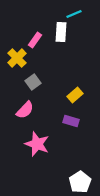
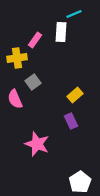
yellow cross: rotated 36 degrees clockwise
pink semicircle: moved 10 px left, 11 px up; rotated 114 degrees clockwise
purple rectangle: rotated 49 degrees clockwise
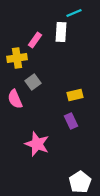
cyan line: moved 1 px up
yellow rectangle: rotated 28 degrees clockwise
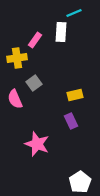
gray square: moved 1 px right, 1 px down
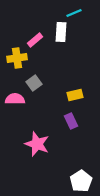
pink rectangle: rotated 14 degrees clockwise
pink semicircle: rotated 114 degrees clockwise
white pentagon: moved 1 px right, 1 px up
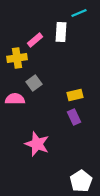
cyan line: moved 5 px right
purple rectangle: moved 3 px right, 4 px up
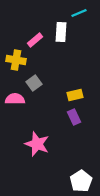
yellow cross: moved 1 px left, 2 px down; rotated 18 degrees clockwise
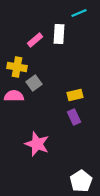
white rectangle: moved 2 px left, 2 px down
yellow cross: moved 1 px right, 7 px down
pink semicircle: moved 1 px left, 3 px up
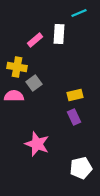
white pentagon: moved 13 px up; rotated 20 degrees clockwise
